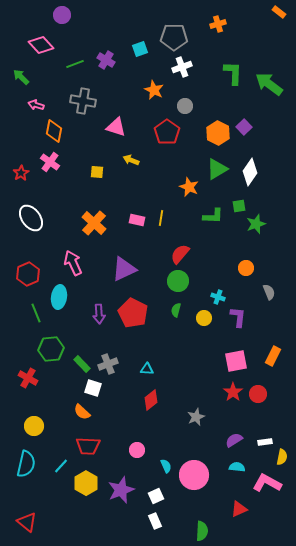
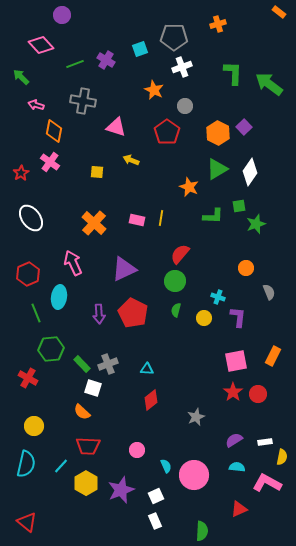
green circle at (178, 281): moved 3 px left
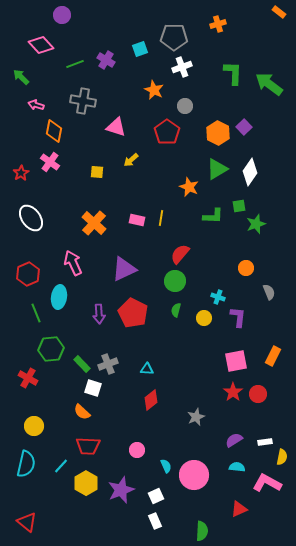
yellow arrow at (131, 160): rotated 63 degrees counterclockwise
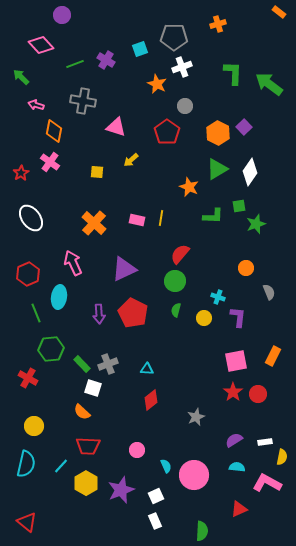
orange star at (154, 90): moved 3 px right, 6 px up
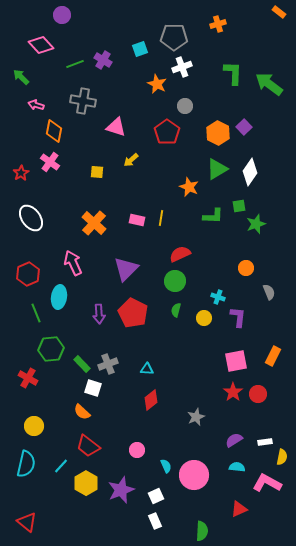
purple cross at (106, 60): moved 3 px left
red semicircle at (180, 254): rotated 25 degrees clockwise
purple triangle at (124, 269): moved 2 px right; rotated 20 degrees counterclockwise
red trapezoid at (88, 446): rotated 35 degrees clockwise
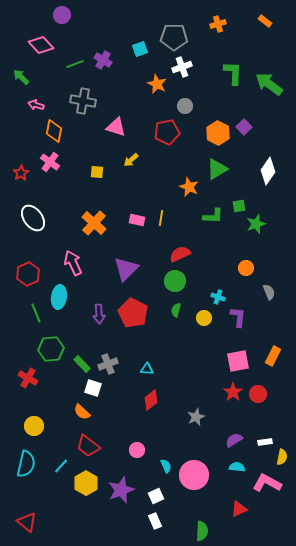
orange rectangle at (279, 12): moved 14 px left, 9 px down
red pentagon at (167, 132): rotated 25 degrees clockwise
white diamond at (250, 172): moved 18 px right, 1 px up
white ellipse at (31, 218): moved 2 px right
pink square at (236, 361): moved 2 px right
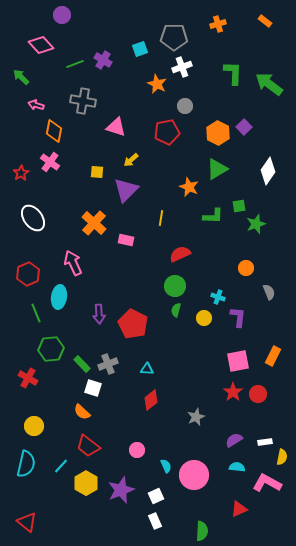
pink rectangle at (137, 220): moved 11 px left, 20 px down
purple triangle at (126, 269): moved 79 px up
green circle at (175, 281): moved 5 px down
red pentagon at (133, 313): moved 11 px down
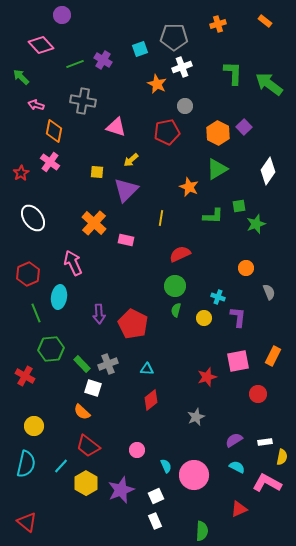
red cross at (28, 378): moved 3 px left, 2 px up
red star at (233, 392): moved 26 px left, 15 px up; rotated 18 degrees clockwise
cyan semicircle at (237, 467): rotated 21 degrees clockwise
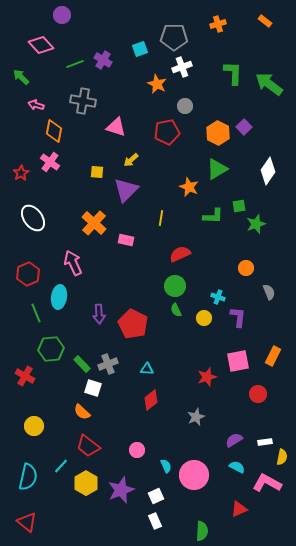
green semicircle at (176, 310): rotated 40 degrees counterclockwise
cyan semicircle at (26, 464): moved 2 px right, 13 px down
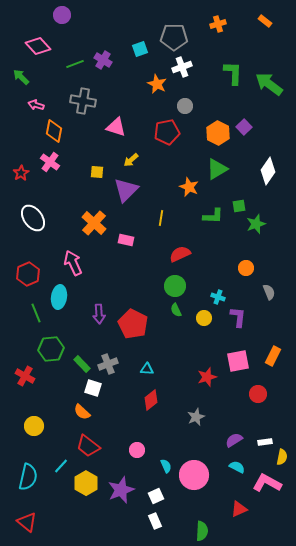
pink diamond at (41, 45): moved 3 px left, 1 px down
